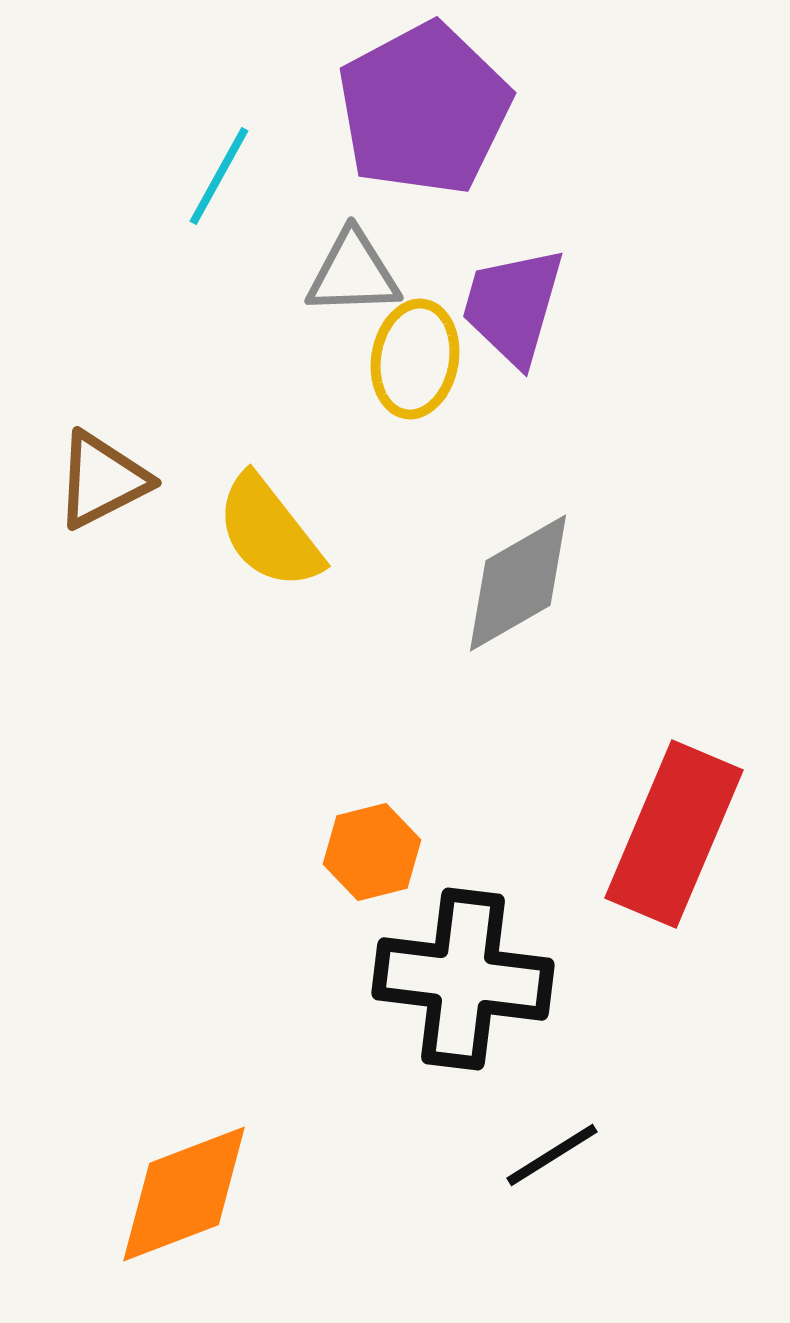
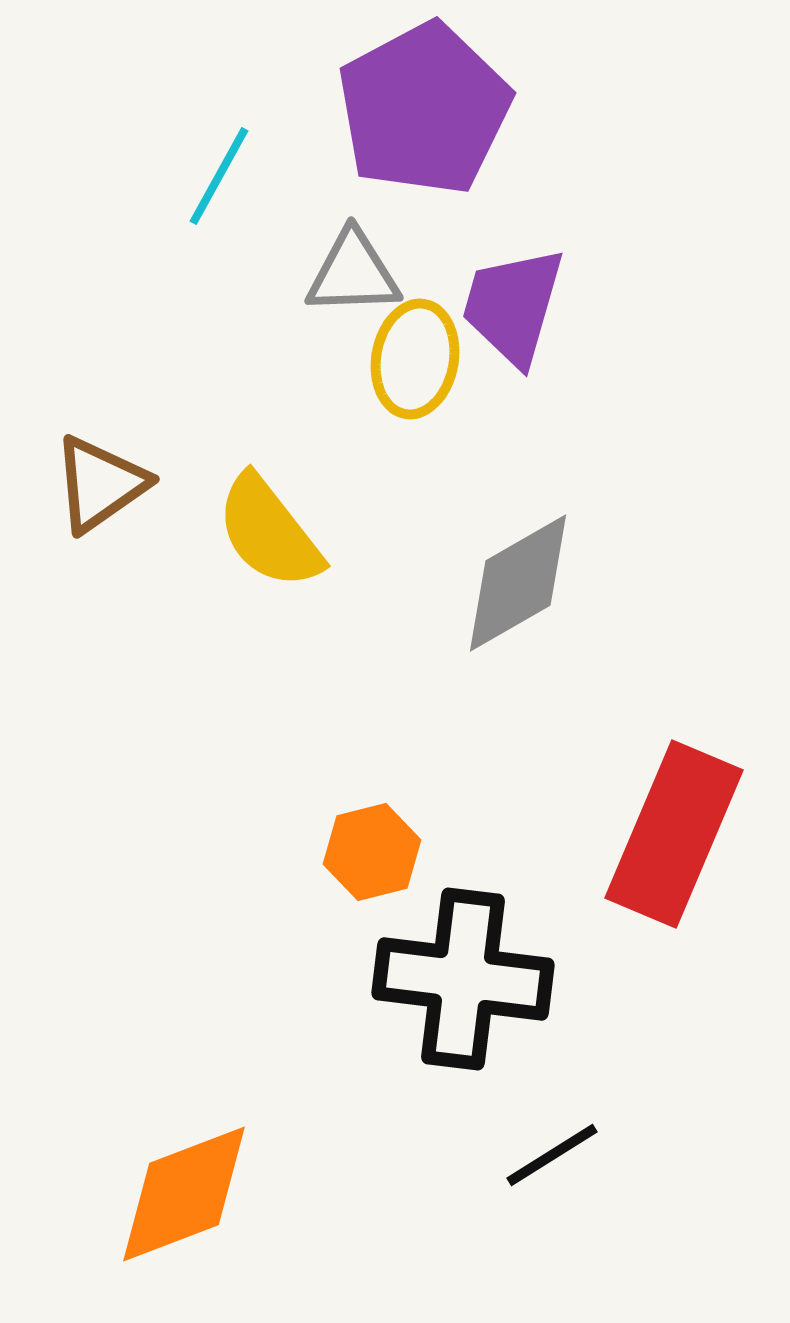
brown triangle: moved 2 px left, 4 px down; rotated 8 degrees counterclockwise
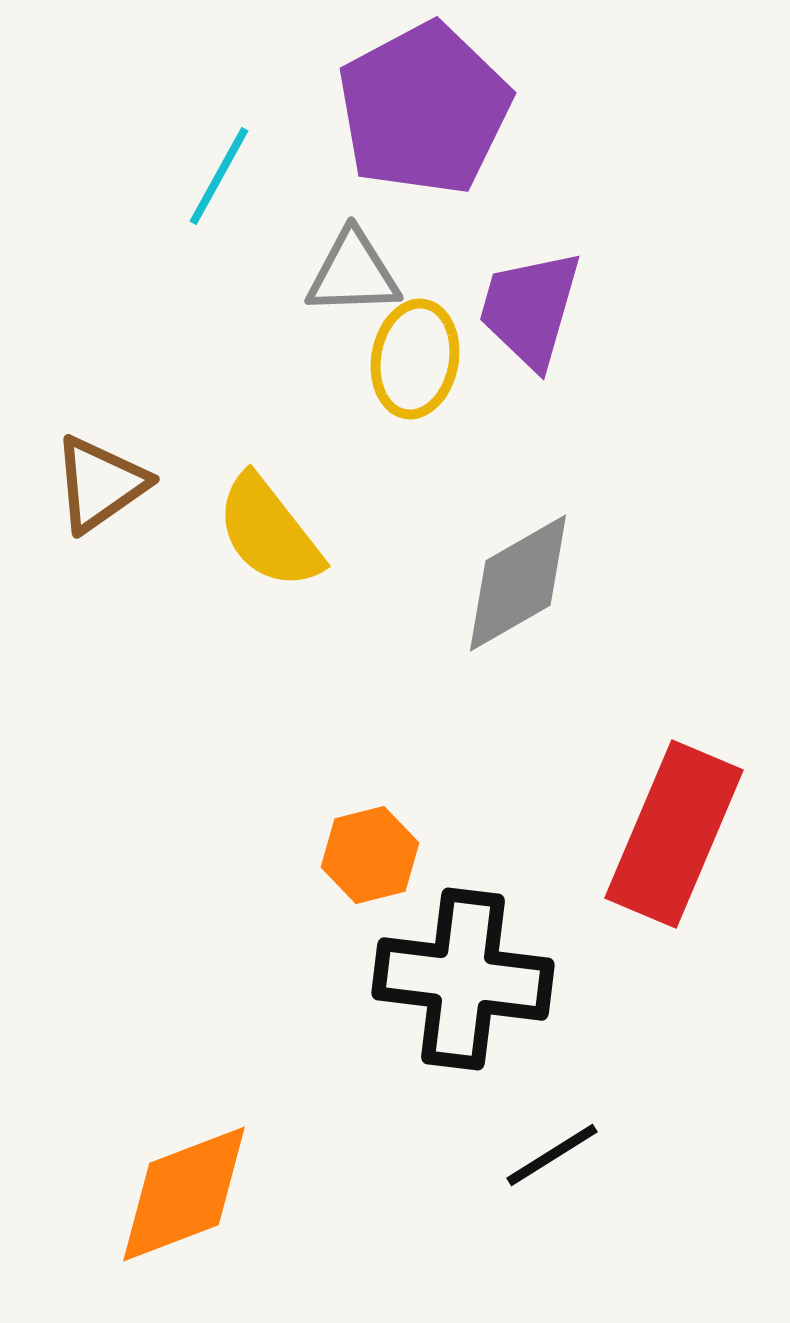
purple trapezoid: moved 17 px right, 3 px down
orange hexagon: moved 2 px left, 3 px down
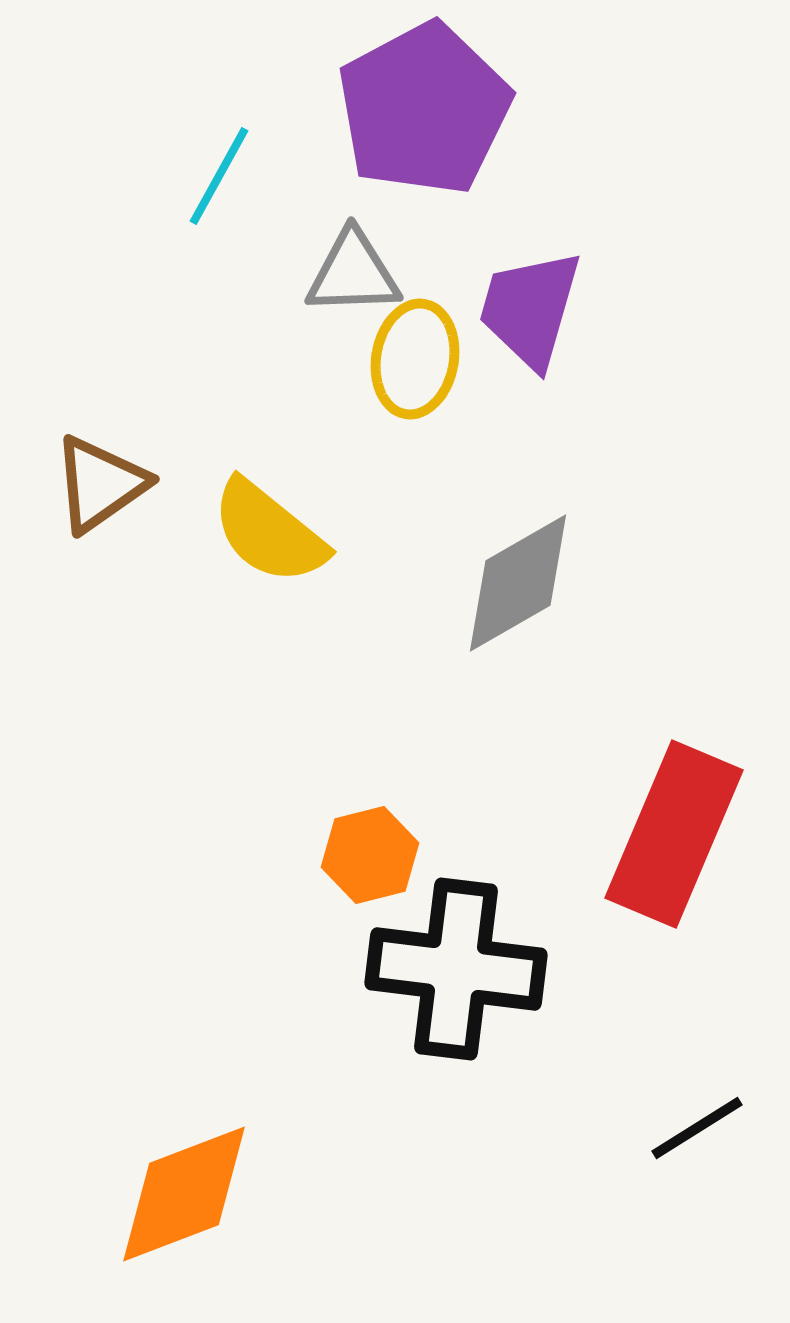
yellow semicircle: rotated 13 degrees counterclockwise
black cross: moved 7 px left, 10 px up
black line: moved 145 px right, 27 px up
